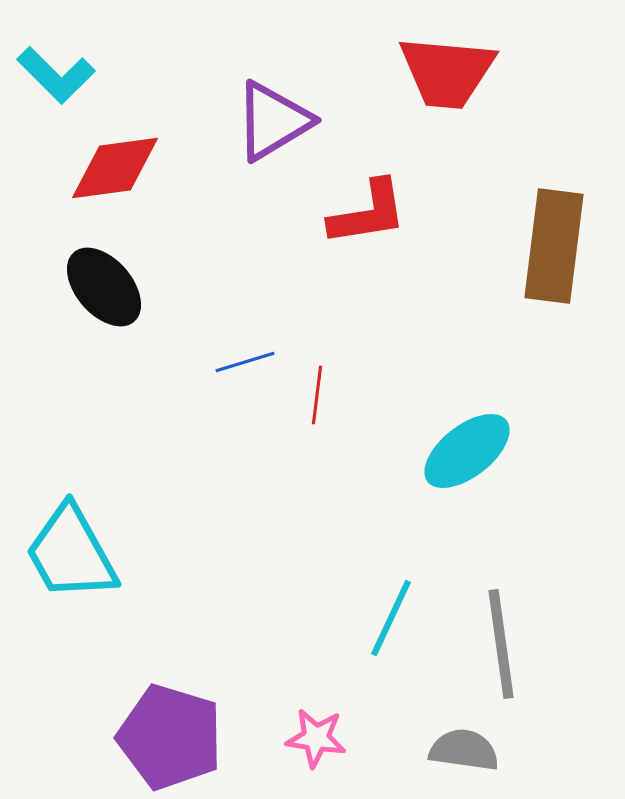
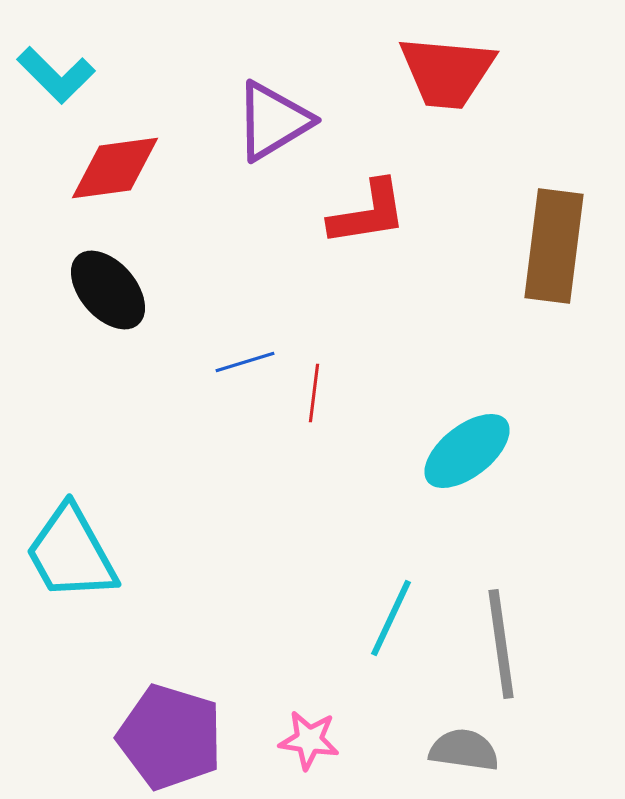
black ellipse: moved 4 px right, 3 px down
red line: moved 3 px left, 2 px up
pink star: moved 7 px left, 2 px down
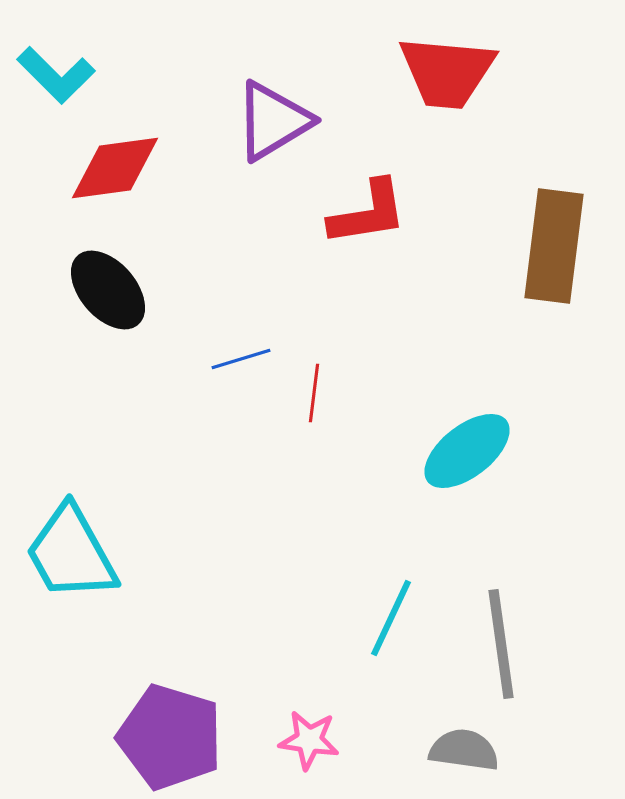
blue line: moved 4 px left, 3 px up
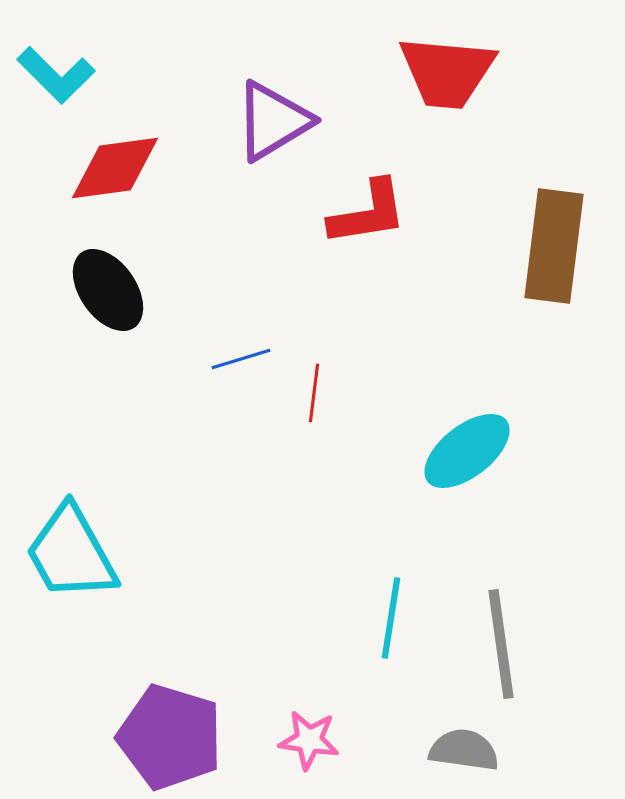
black ellipse: rotated 6 degrees clockwise
cyan line: rotated 16 degrees counterclockwise
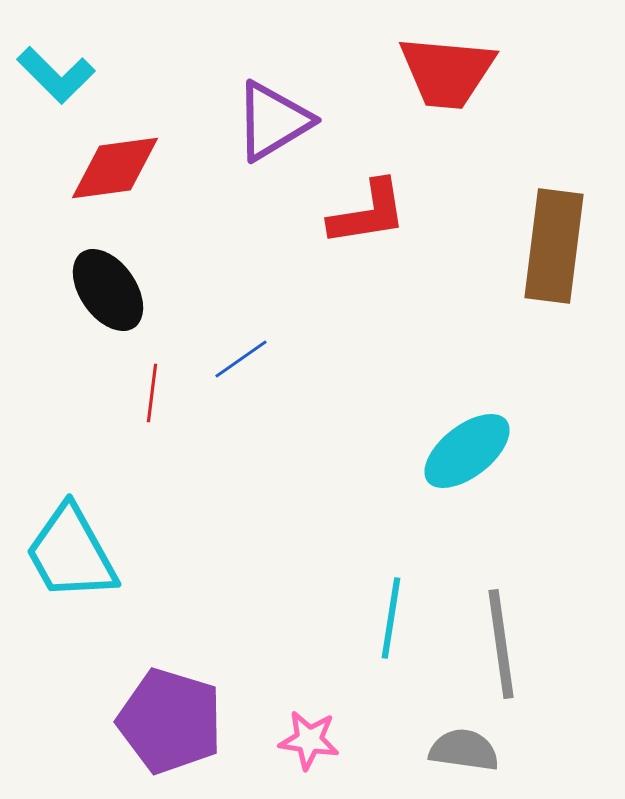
blue line: rotated 18 degrees counterclockwise
red line: moved 162 px left
purple pentagon: moved 16 px up
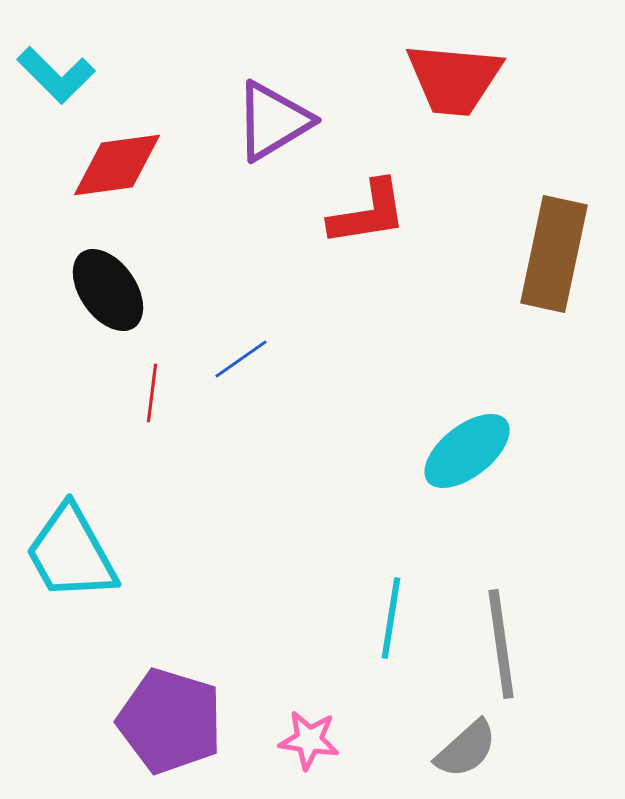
red trapezoid: moved 7 px right, 7 px down
red diamond: moved 2 px right, 3 px up
brown rectangle: moved 8 px down; rotated 5 degrees clockwise
gray semicircle: moved 2 px right, 1 px up; rotated 130 degrees clockwise
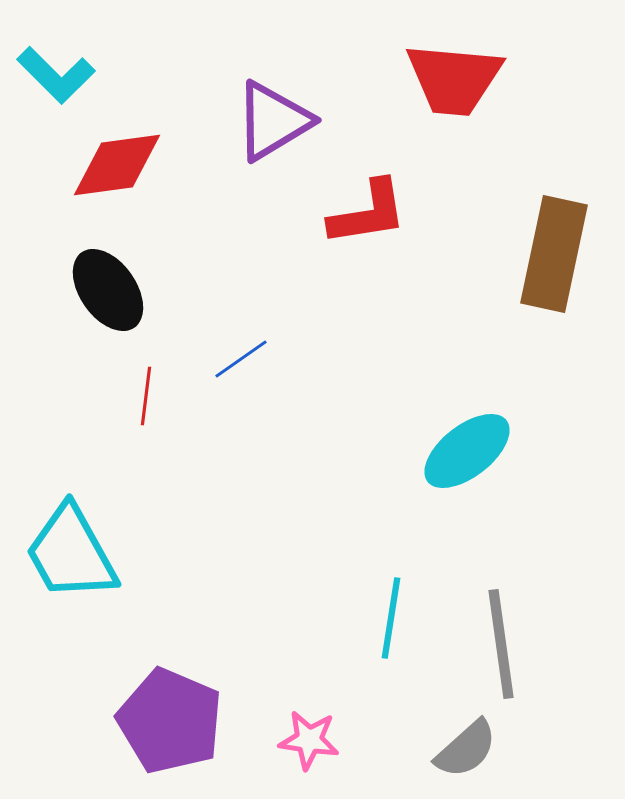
red line: moved 6 px left, 3 px down
purple pentagon: rotated 6 degrees clockwise
